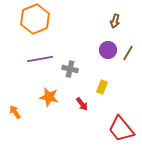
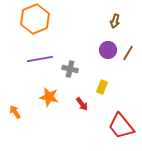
red trapezoid: moved 3 px up
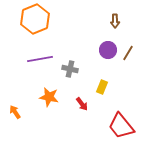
brown arrow: rotated 16 degrees counterclockwise
